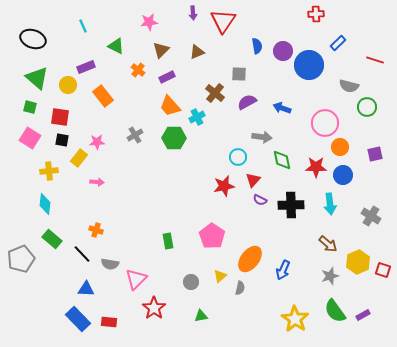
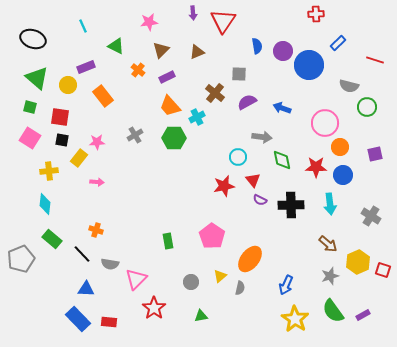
red triangle at (253, 180): rotated 21 degrees counterclockwise
blue arrow at (283, 270): moved 3 px right, 15 px down
green semicircle at (335, 311): moved 2 px left
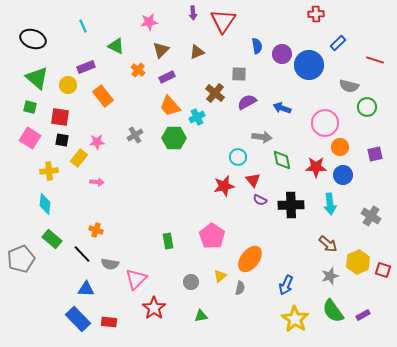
purple circle at (283, 51): moved 1 px left, 3 px down
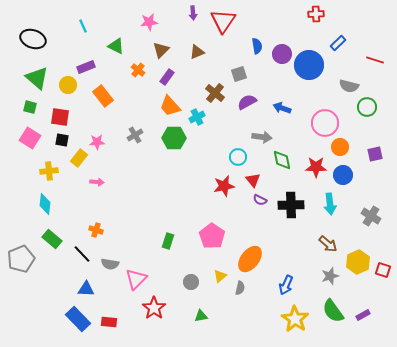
gray square at (239, 74): rotated 21 degrees counterclockwise
purple rectangle at (167, 77): rotated 28 degrees counterclockwise
green rectangle at (168, 241): rotated 28 degrees clockwise
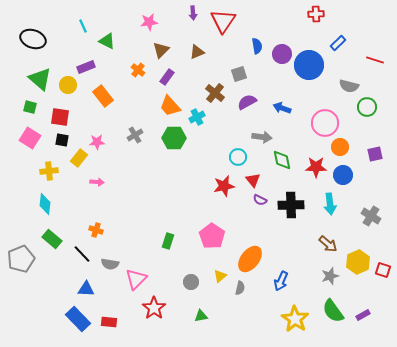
green triangle at (116, 46): moved 9 px left, 5 px up
green triangle at (37, 78): moved 3 px right, 1 px down
blue arrow at (286, 285): moved 5 px left, 4 px up
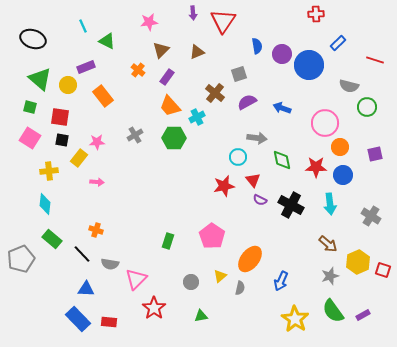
gray arrow at (262, 137): moved 5 px left, 1 px down
black cross at (291, 205): rotated 30 degrees clockwise
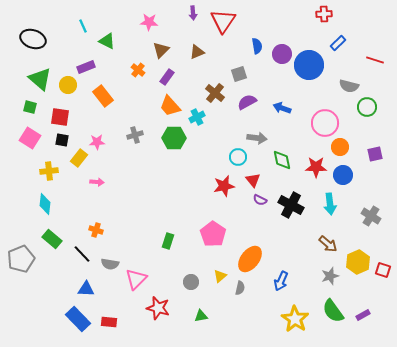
red cross at (316, 14): moved 8 px right
pink star at (149, 22): rotated 12 degrees clockwise
gray cross at (135, 135): rotated 14 degrees clockwise
pink pentagon at (212, 236): moved 1 px right, 2 px up
red star at (154, 308): moved 4 px right; rotated 20 degrees counterclockwise
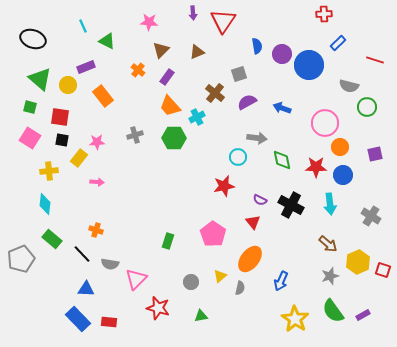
red triangle at (253, 180): moved 42 px down
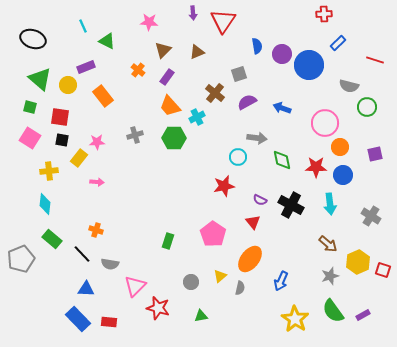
brown triangle at (161, 50): moved 2 px right
pink triangle at (136, 279): moved 1 px left, 7 px down
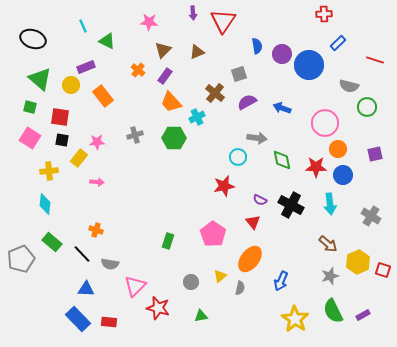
purple rectangle at (167, 77): moved 2 px left, 1 px up
yellow circle at (68, 85): moved 3 px right
orange trapezoid at (170, 106): moved 1 px right, 4 px up
orange circle at (340, 147): moved 2 px left, 2 px down
green rectangle at (52, 239): moved 3 px down
green semicircle at (333, 311): rotated 10 degrees clockwise
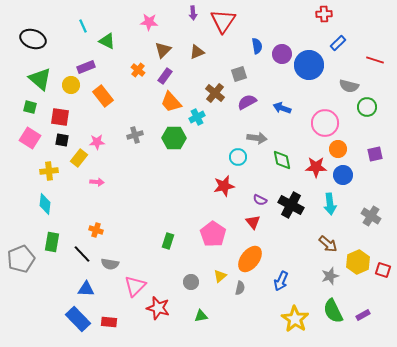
green rectangle at (52, 242): rotated 60 degrees clockwise
